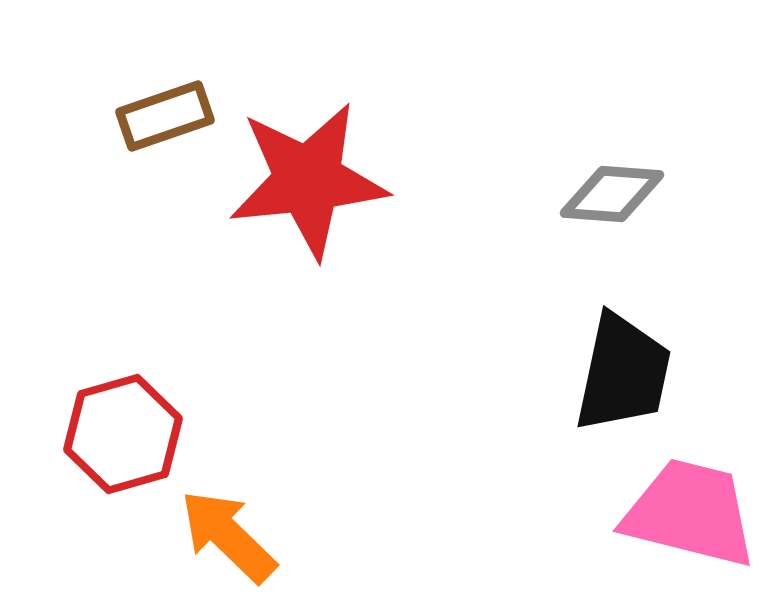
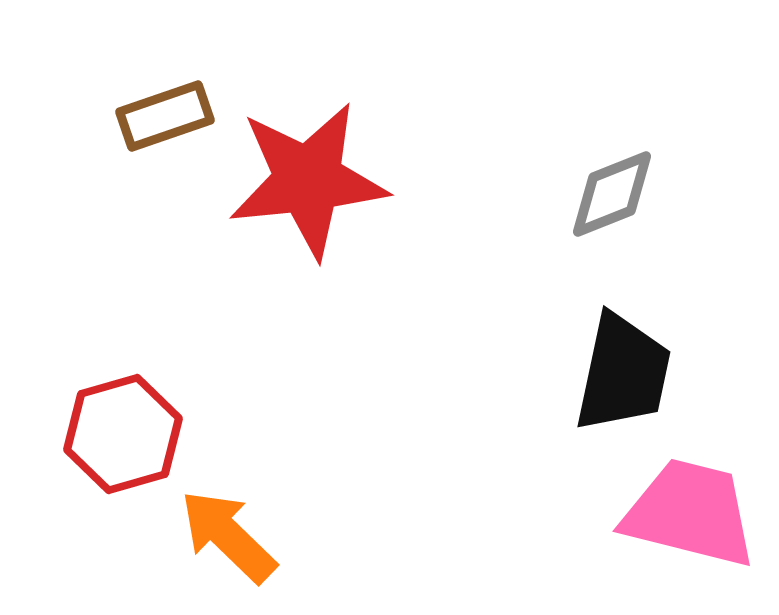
gray diamond: rotated 26 degrees counterclockwise
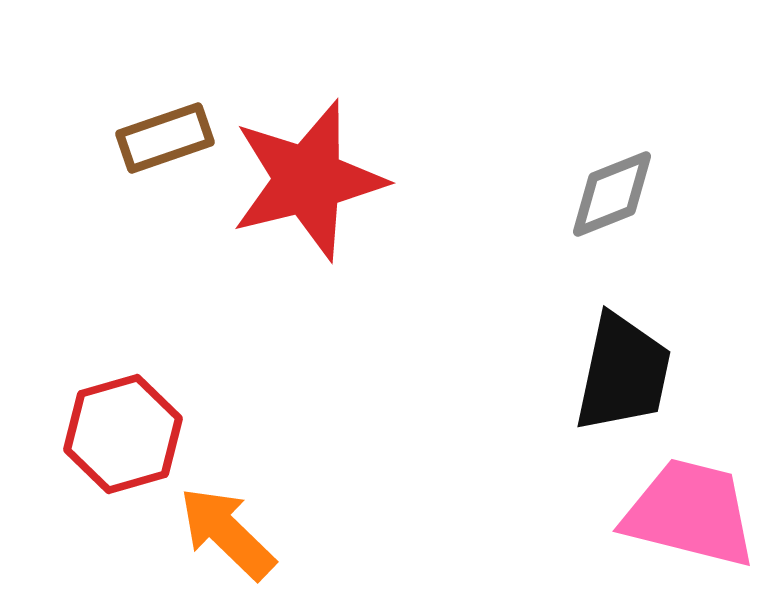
brown rectangle: moved 22 px down
red star: rotated 8 degrees counterclockwise
orange arrow: moved 1 px left, 3 px up
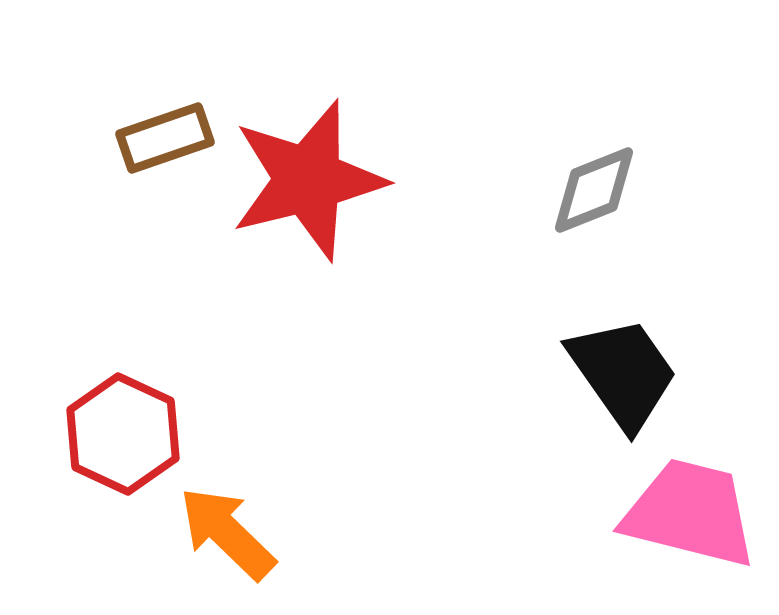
gray diamond: moved 18 px left, 4 px up
black trapezoid: rotated 47 degrees counterclockwise
red hexagon: rotated 19 degrees counterclockwise
